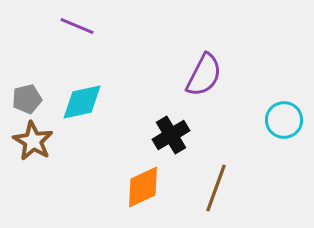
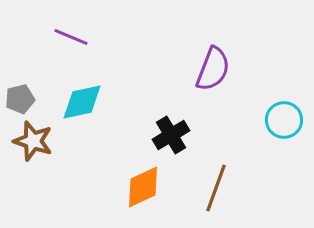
purple line: moved 6 px left, 11 px down
purple semicircle: moved 9 px right, 6 px up; rotated 6 degrees counterclockwise
gray pentagon: moved 7 px left
brown star: rotated 12 degrees counterclockwise
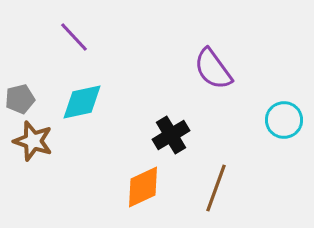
purple line: moved 3 px right; rotated 24 degrees clockwise
purple semicircle: rotated 123 degrees clockwise
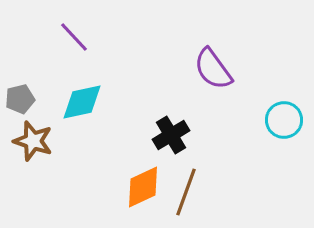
brown line: moved 30 px left, 4 px down
